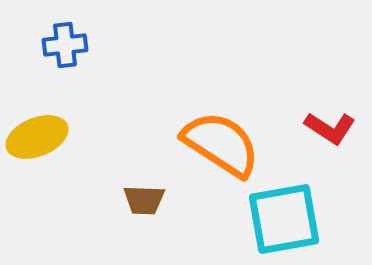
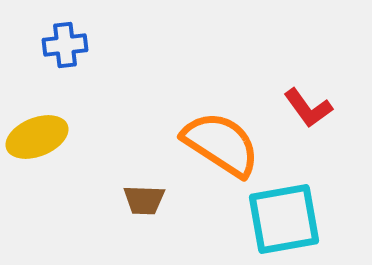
red L-shape: moved 22 px left, 20 px up; rotated 21 degrees clockwise
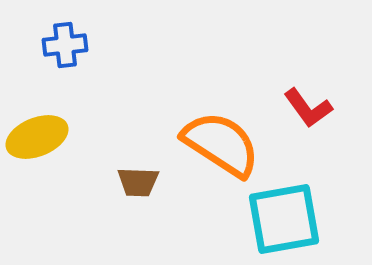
brown trapezoid: moved 6 px left, 18 px up
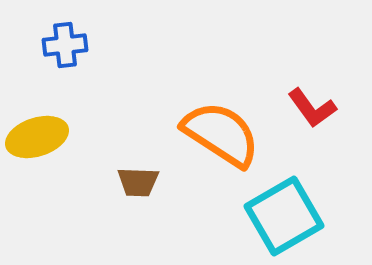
red L-shape: moved 4 px right
yellow ellipse: rotated 4 degrees clockwise
orange semicircle: moved 10 px up
cyan square: moved 3 px up; rotated 20 degrees counterclockwise
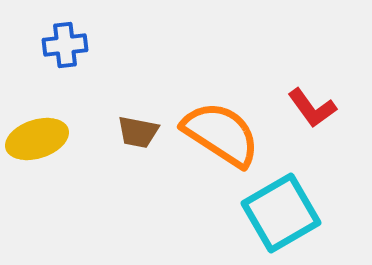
yellow ellipse: moved 2 px down
brown trapezoid: moved 50 px up; rotated 9 degrees clockwise
cyan square: moved 3 px left, 3 px up
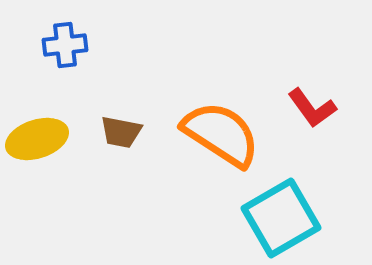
brown trapezoid: moved 17 px left
cyan square: moved 5 px down
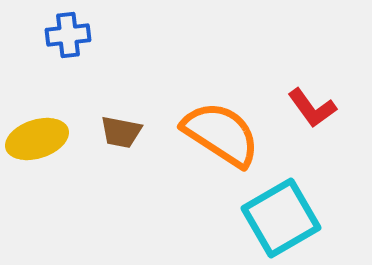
blue cross: moved 3 px right, 10 px up
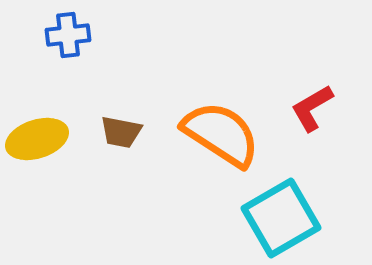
red L-shape: rotated 96 degrees clockwise
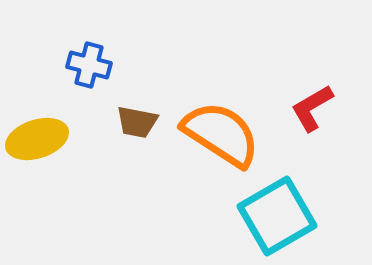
blue cross: moved 21 px right, 30 px down; rotated 21 degrees clockwise
brown trapezoid: moved 16 px right, 10 px up
cyan square: moved 4 px left, 2 px up
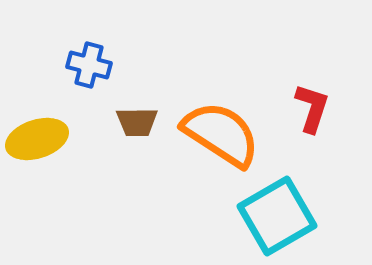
red L-shape: rotated 138 degrees clockwise
brown trapezoid: rotated 12 degrees counterclockwise
